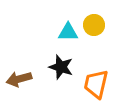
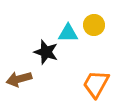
cyan triangle: moved 1 px down
black star: moved 15 px left, 15 px up
orange trapezoid: rotated 16 degrees clockwise
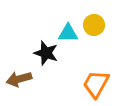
black star: moved 1 px down
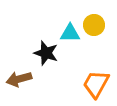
cyan triangle: moved 2 px right
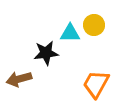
black star: rotated 25 degrees counterclockwise
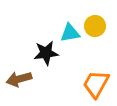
yellow circle: moved 1 px right, 1 px down
cyan triangle: rotated 10 degrees counterclockwise
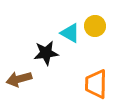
cyan triangle: rotated 40 degrees clockwise
orange trapezoid: rotated 28 degrees counterclockwise
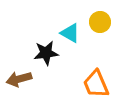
yellow circle: moved 5 px right, 4 px up
orange trapezoid: rotated 24 degrees counterclockwise
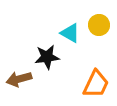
yellow circle: moved 1 px left, 3 px down
black star: moved 1 px right, 4 px down
orange trapezoid: rotated 132 degrees counterclockwise
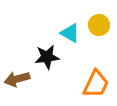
brown arrow: moved 2 px left
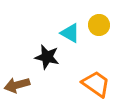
black star: rotated 20 degrees clockwise
brown arrow: moved 6 px down
orange trapezoid: rotated 80 degrees counterclockwise
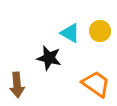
yellow circle: moved 1 px right, 6 px down
black star: moved 2 px right, 1 px down
brown arrow: rotated 80 degrees counterclockwise
